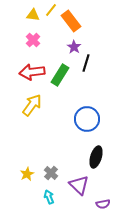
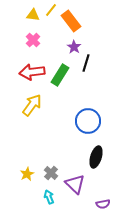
blue circle: moved 1 px right, 2 px down
purple triangle: moved 4 px left, 1 px up
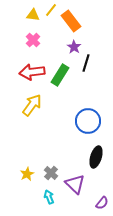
purple semicircle: moved 1 px left, 1 px up; rotated 40 degrees counterclockwise
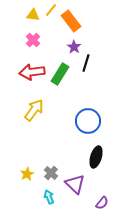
green rectangle: moved 1 px up
yellow arrow: moved 2 px right, 5 px down
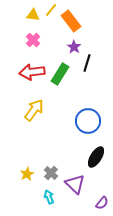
black line: moved 1 px right
black ellipse: rotated 15 degrees clockwise
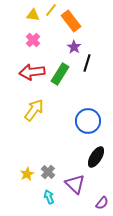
gray cross: moved 3 px left, 1 px up
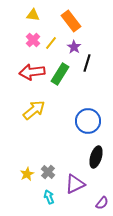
yellow line: moved 33 px down
yellow arrow: rotated 15 degrees clockwise
black ellipse: rotated 15 degrees counterclockwise
purple triangle: rotated 50 degrees clockwise
